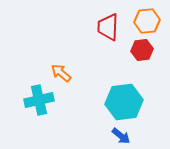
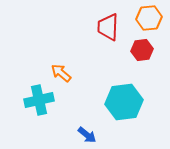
orange hexagon: moved 2 px right, 3 px up
blue arrow: moved 34 px left, 1 px up
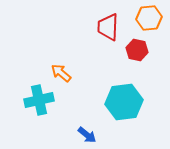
red hexagon: moved 5 px left; rotated 20 degrees clockwise
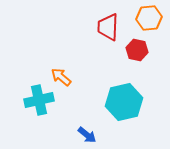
orange arrow: moved 4 px down
cyan hexagon: rotated 6 degrees counterclockwise
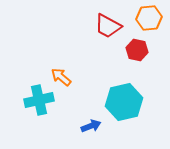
red trapezoid: moved 1 px up; rotated 64 degrees counterclockwise
blue arrow: moved 4 px right, 9 px up; rotated 60 degrees counterclockwise
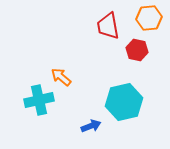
red trapezoid: rotated 52 degrees clockwise
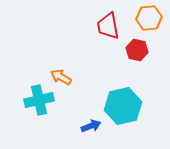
orange arrow: rotated 10 degrees counterclockwise
cyan hexagon: moved 1 px left, 4 px down
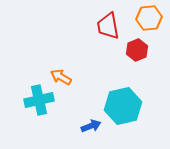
red hexagon: rotated 25 degrees clockwise
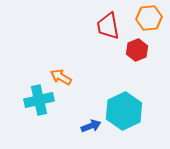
cyan hexagon: moved 1 px right, 5 px down; rotated 12 degrees counterclockwise
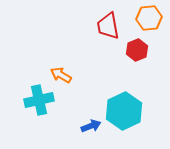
orange arrow: moved 2 px up
